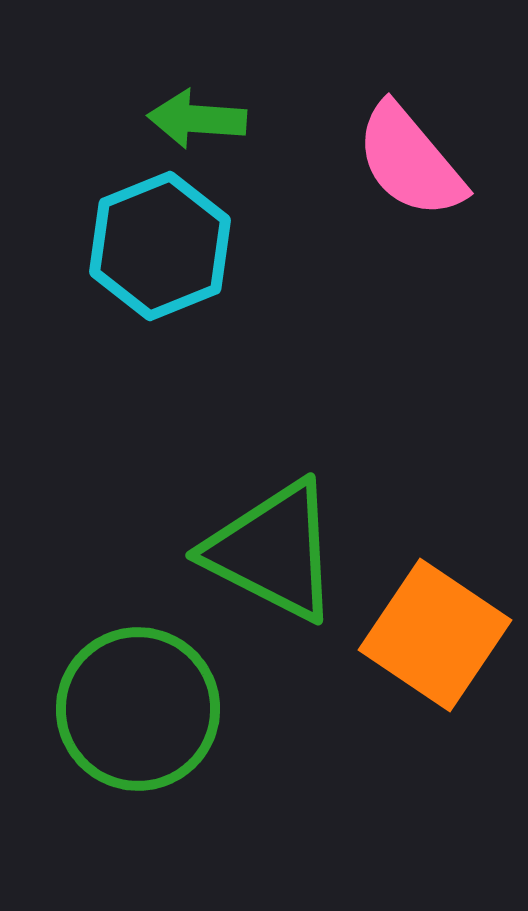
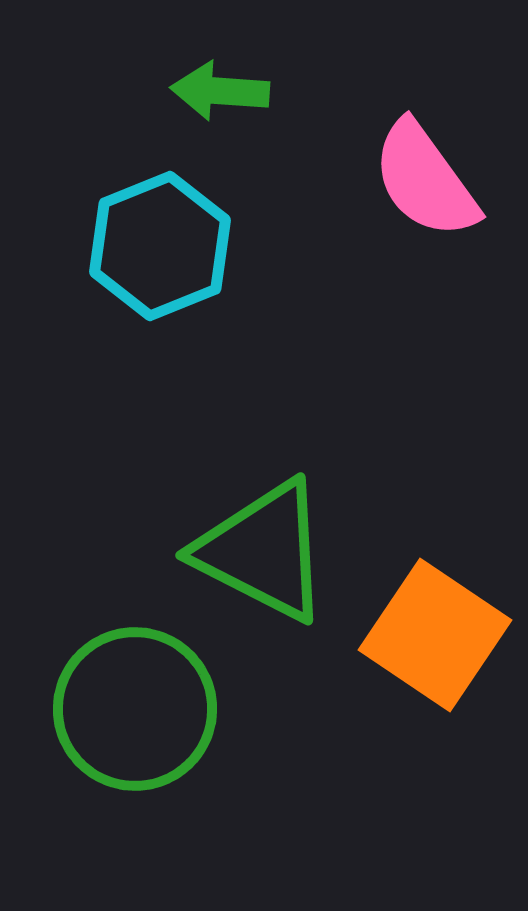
green arrow: moved 23 px right, 28 px up
pink semicircle: moved 15 px right, 19 px down; rotated 4 degrees clockwise
green triangle: moved 10 px left
green circle: moved 3 px left
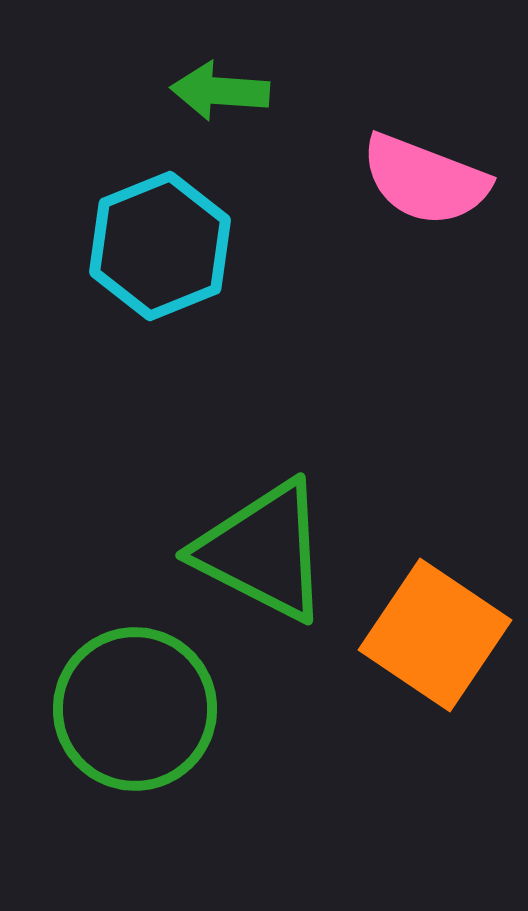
pink semicircle: rotated 33 degrees counterclockwise
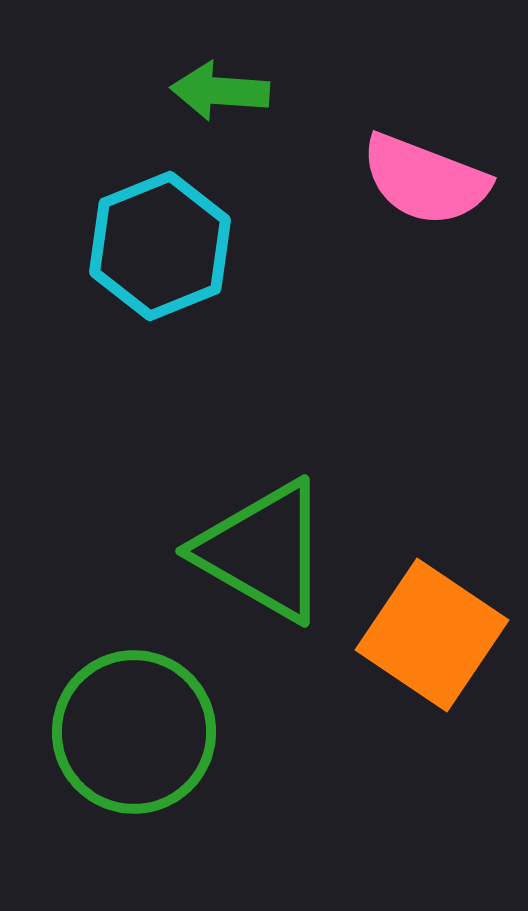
green triangle: rotated 3 degrees clockwise
orange square: moved 3 px left
green circle: moved 1 px left, 23 px down
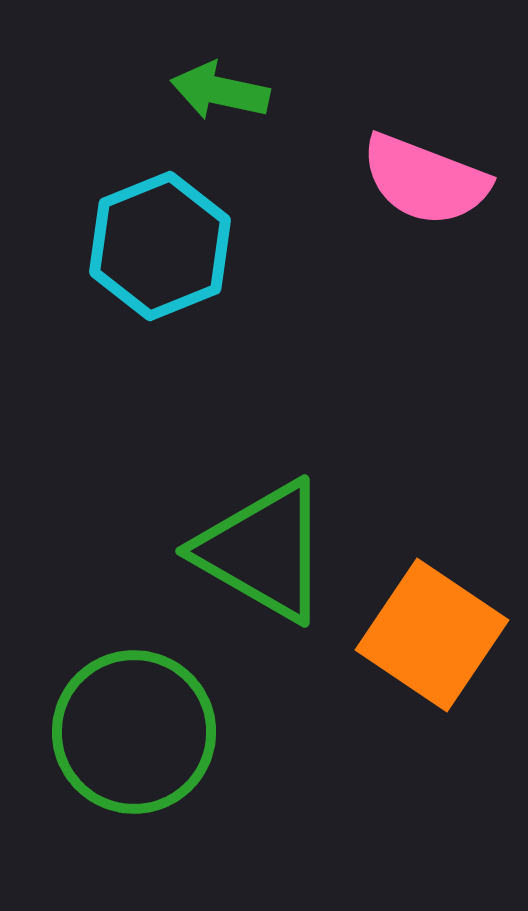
green arrow: rotated 8 degrees clockwise
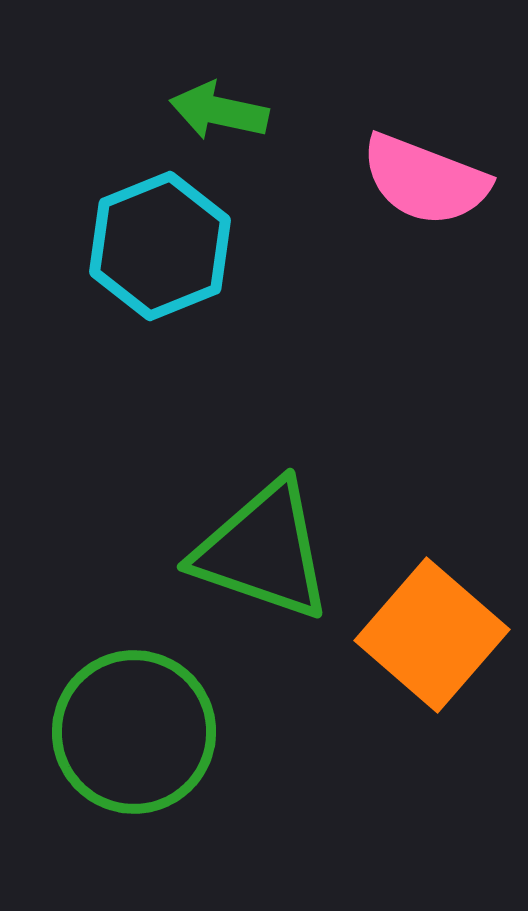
green arrow: moved 1 px left, 20 px down
green triangle: rotated 11 degrees counterclockwise
orange square: rotated 7 degrees clockwise
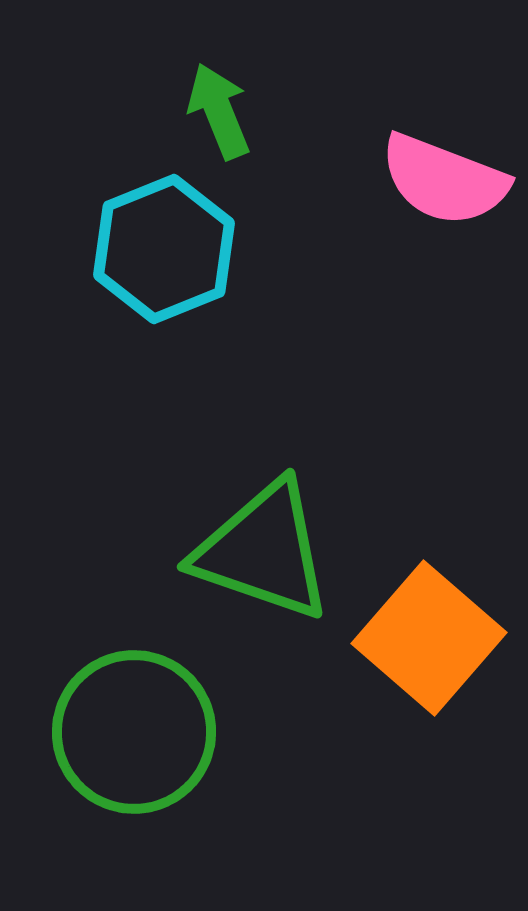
green arrow: rotated 56 degrees clockwise
pink semicircle: moved 19 px right
cyan hexagon: moved 4 px right, 3 px down
orange square: moved 3 px left, 3 px down
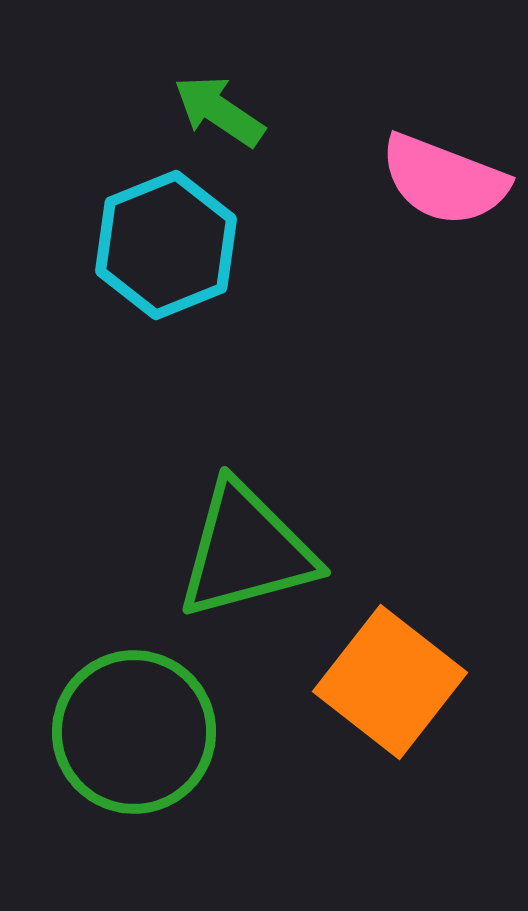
green arrow: rotated 34 degrees counterclockwise
cyan hexagon: moved 2 px right, 4 px up
green triangle: moved 17 px left; rotated 34 degrees counterclockwise
orange square: moved 39 px left, 44 px down; rotated 3 degrees counterclockwise
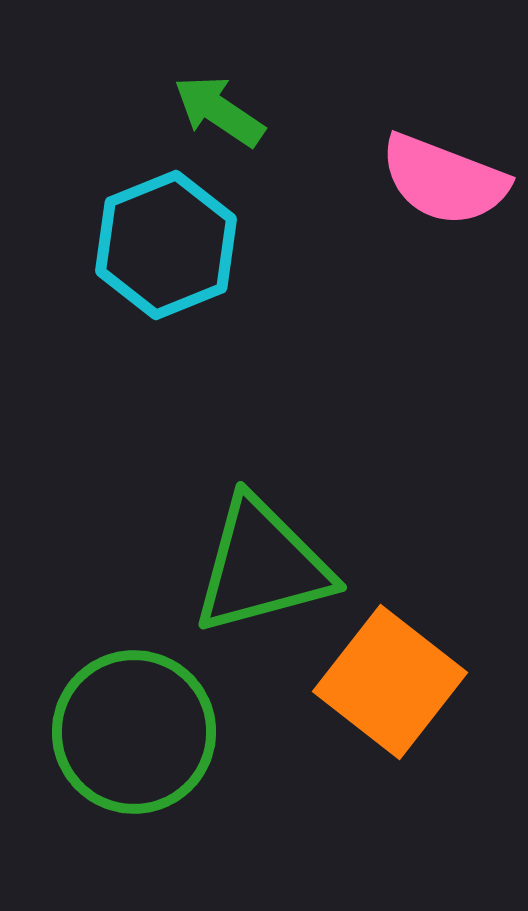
green triangle: moved 16 px right, 15 px down
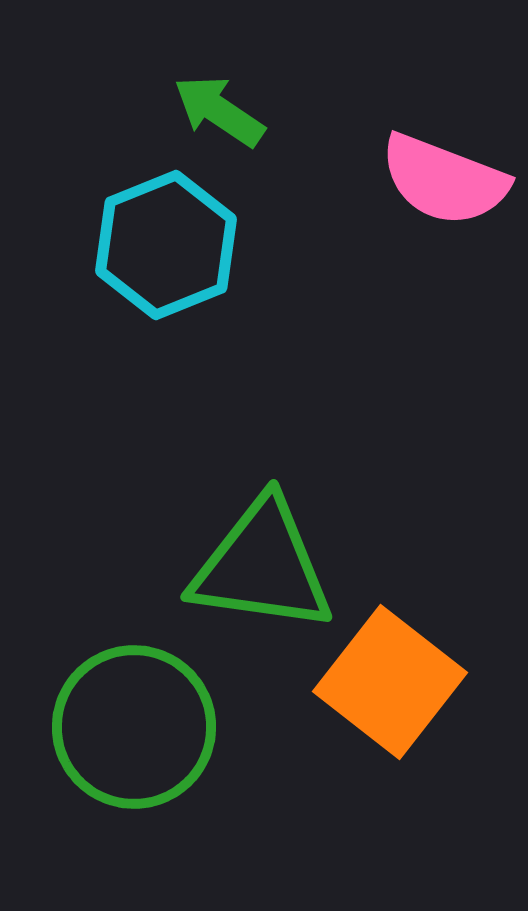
green triangle: rotated 23 degrees clockwise
green circle: moved 5 px up
